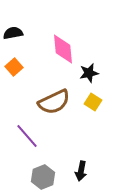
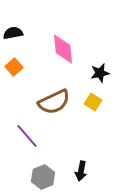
black star: moved 11 px right
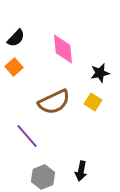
black semicircle: moved 3 px right, 5 px down; rotated 144 degrees clockwise
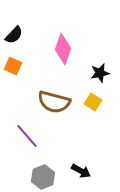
black semicircle: moved 2 px left, 3 px up
pink diamond: rotated 24 degrees clockwise
orange square: moved 1 px left, 1 px up; rotated 24 degrees counterclockwise
brown semicircle: rotated 40 degrees clockwise
black arrow: rotated 72 degrees counterclockwise
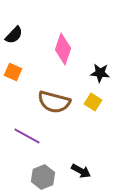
orange square: moved 6 px down
black star: rotated 18 degrees clockwise
purple line: rotated 20 degrees counterclockwise
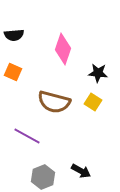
black semicircle: rotated 42 degrees clockwise
black star: moved 2 px left
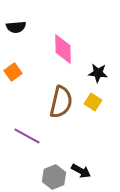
black semicircle: moved 2 px right, 8 px up
pink diamond: rotated 20 degrees counterclockwise
orange square: rotated 30 degrees clockwise
brown semicircle: moved 7 px right; rotated 92 degrees counterclockwise
gray hexagon: moved 11 px right
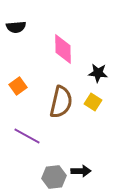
orange square: moved 5 px right, 14 px down
black arrow: rotated 30 degrees counterclockwise
gray hexagon: rotated 15 degrees clockwise
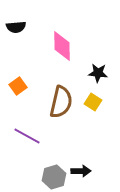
pink diamond: moved 1 px left, 3 px up
gray hexagon: rotated 10 degrees counterclockwise
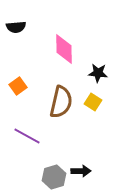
pink diamond: moved 2 px right, 3 px down
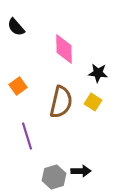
black semicircle: rotated 54 degrees clockwise
purple line: rotated 44 degrees clockwise
